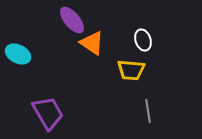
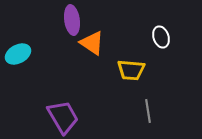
purple ellipse: rotated 32 degrees clockwise
white ellipse: moved 18 px right, 3 px up
cyan ellipse: rotated 55 degrees counterclockwise
purple trapezoid: moved 15 px right, 4 px down
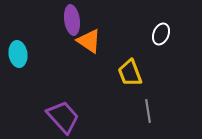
white ellipse: moved 3 px up; rotated 40 degrees clockwise
orange triangle: moved 3 px left, 2 px up
cyan ellipse: rotated 70 degrees counterclockwise
yellow trapezoid: moved 1 px left, 3 px down; rotated 64 degrees clockwise
purple trapezoid: rotated 12 degrees counterclockwise
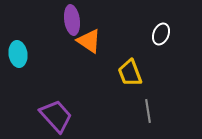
purple trapezoid: moved 7 px left, 1 px up
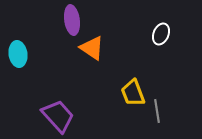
orange triangle: moved 3 px right, 7 px down
yellow trapezoid: moved 3 px right, 20 px down
gray line: moved 9 px right
purple trapezoid: moved 2 px right
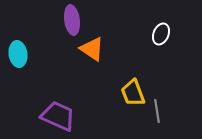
orange triangle: moved 1 px down
purple trapezoid: rotated 24 degrees counterclockwise
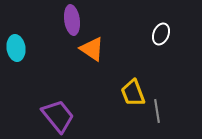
cyan ellipse: moved 2 px left, 6 px up
purple trapezoid: rotated 27 degrees clockwise
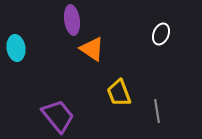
yellow trapezoid: moved 14 px left
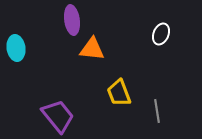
orange triangle: rotated 28 degrees counterclockwise
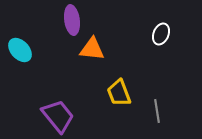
cyan ellipse: moved 4 px right, 2 px down; rotated 35 degrees counterclockwise
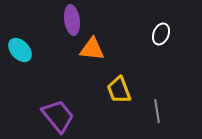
yellow trapezoid: moved 3 px up
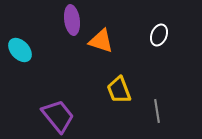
white ellipse: moved 2 px left, 1 px down
orange triangle: moved 9 px right, 8 px up; rotated 12 degrees clockwise
